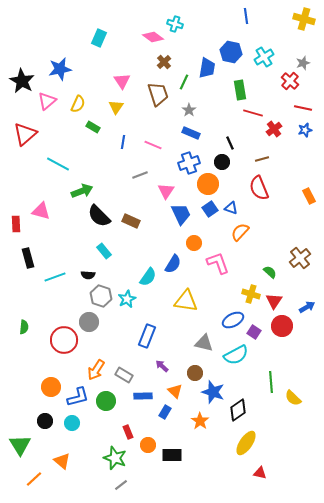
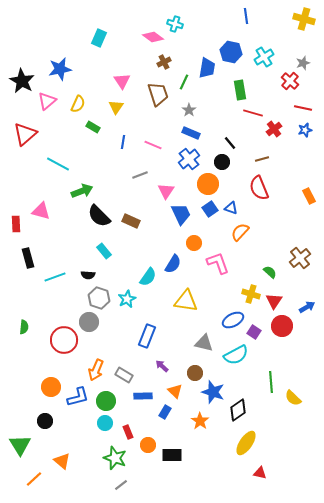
brown cross at (164, 62): rotated 16 degrees clockwise
black line at (230, 143): rotated 16 degrees counterclockwise
blue cross at (189, 163): moved 4 px up; rotated 20 degrees counterclockwise
gray hexagon at (101, 296): moved 2 px left, 2 px down
orange arrow at (96, 370): rotated 10 degrees counterclockwise
cyan circle at (72, 423): moved 33 px right
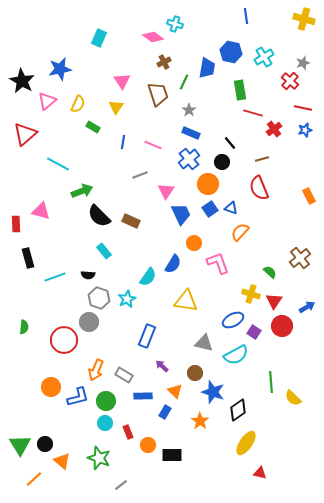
black circle at (45, 421): moved 23 px down
green star at (115, 458): moved 16 px left
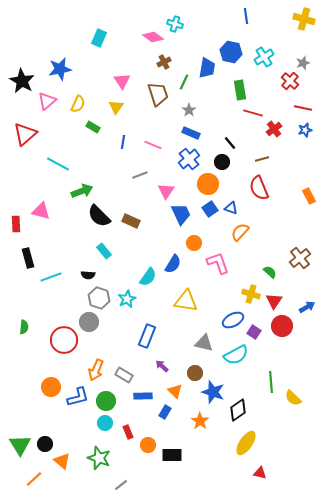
cyan line at (55, 277): moved 4 px left
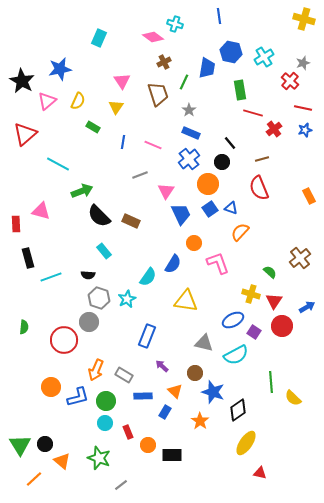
blue line at (246, 16): moved 27 px left
yellow semicircle at (78, 104): moved 3 px up
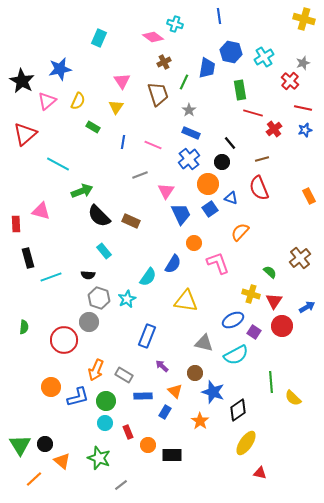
blue triangle at (231, 208): moved 10 px up
